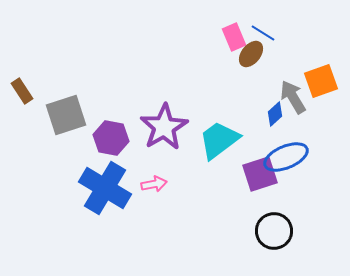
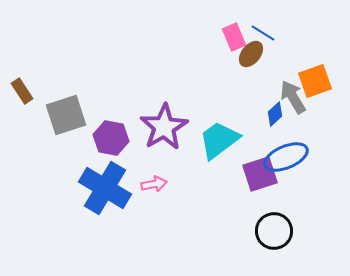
orange square: moved 6 px left
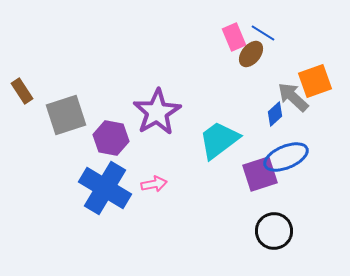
gray arrow: rotated 16 degrees counterclockwise
purple star: moved 7 px left, 15 px up
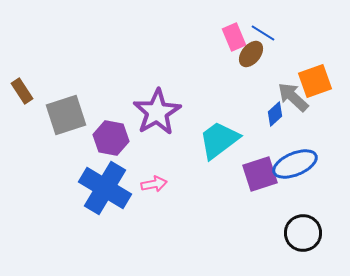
blue ellipse: moved 9 px right, 7 px down
black circle: moved 29 px right, 2 px down
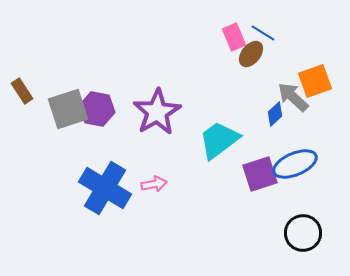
gray square: moved 2 px right, 6 px up
purple hexagon: moved 14 px left, 29 px up
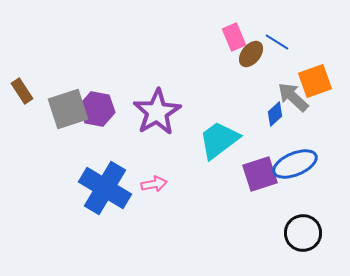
blue line: moved 14 px right, 9 px down
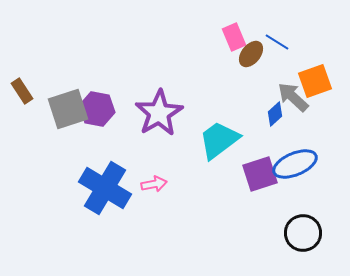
purple star: moved 2 px right, 1 px down
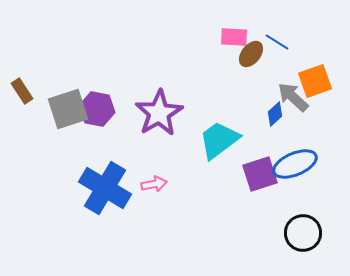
pink rectangle: rotated 64 degrees counterclockwise
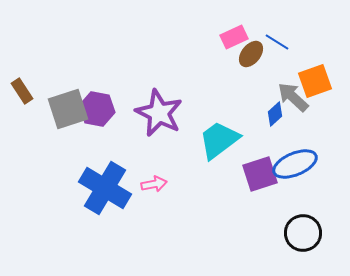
pink rectangle: rotated 28 degrees counterclockwise
purple star: rotated 15 degrees counterclockwise
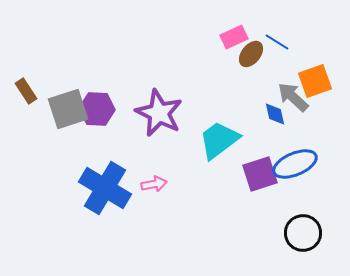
brown rectangle: moved 4 px right
purple hexagon: rotated 8 degrees counterclockwise
blue diamond: rotated 60 degrees counterclockwise
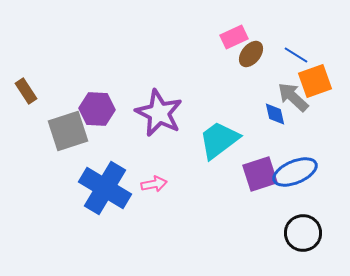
blue line: moved 19 px right, 13 px down
gray square: moved 22 px down
blue ellipse: moved 8 px down
